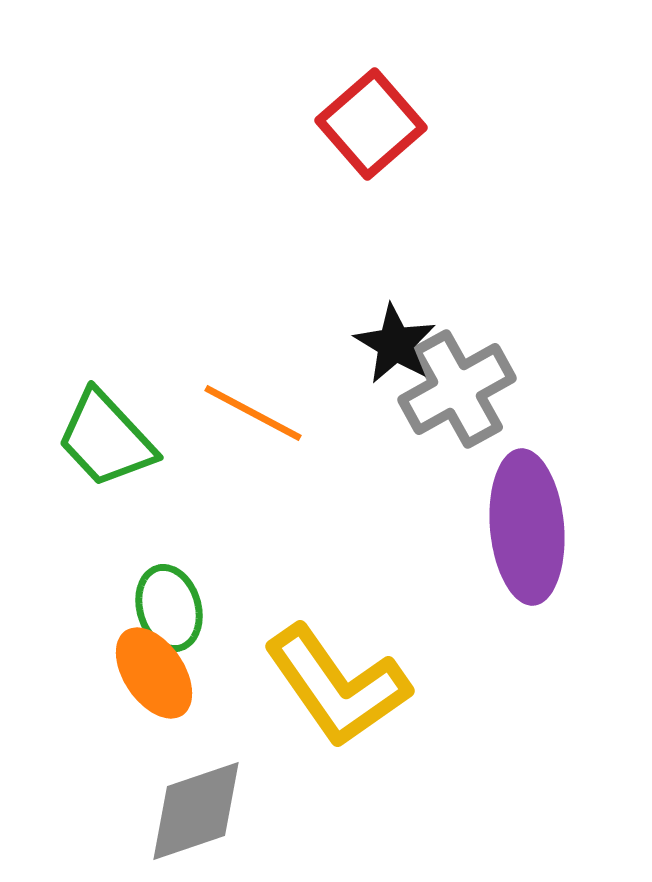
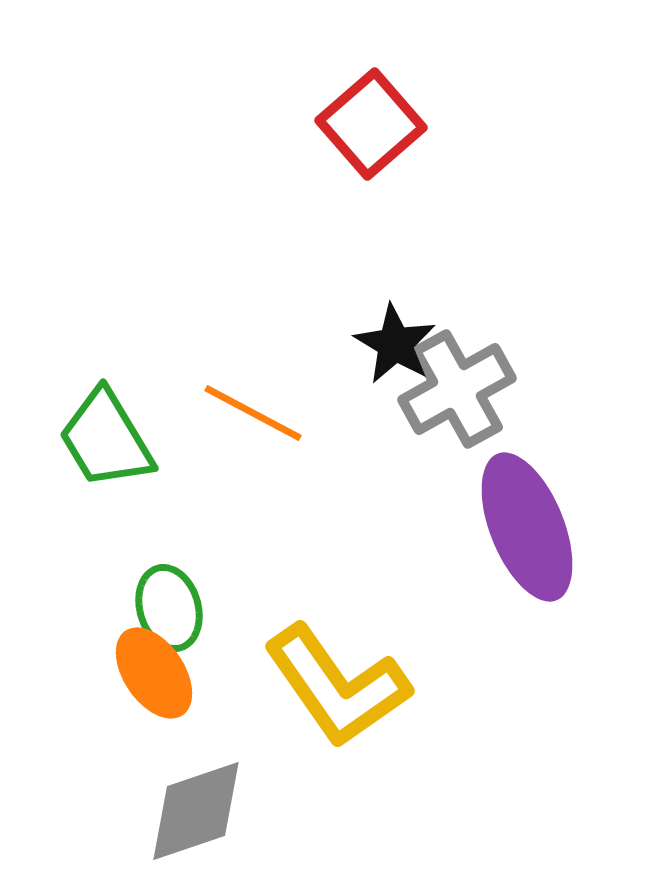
green trapezoid: rotated 12 degrees clockwise
purple ellipse: rotated 17 degrees counterclockwise
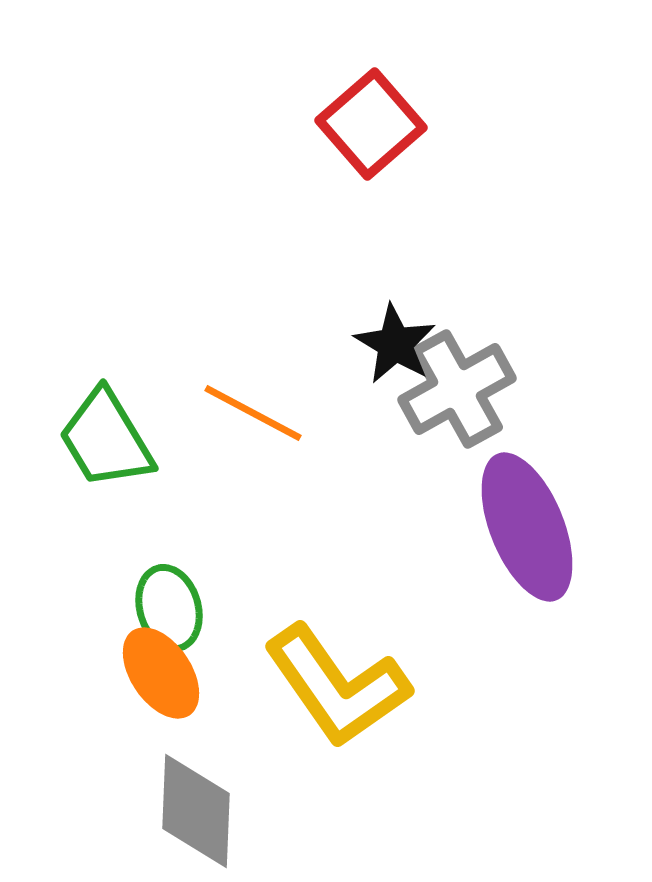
orange ellipse: moved 7 px right
gray diamond: rotated 69 degrees counterclockwise
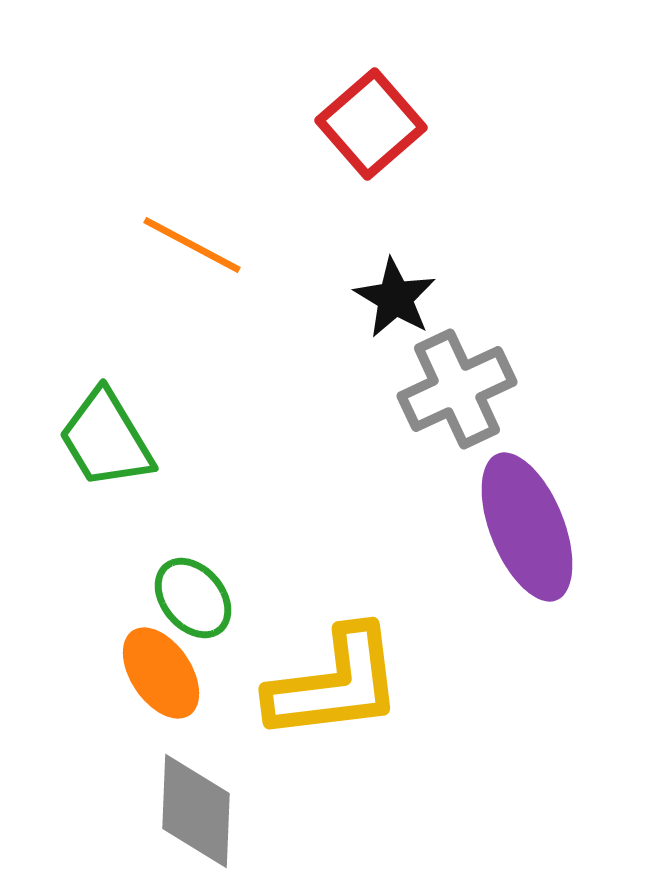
black star: moved 46 px up
gray cross: rotated 4 degrees clockwise
orange line: moved 61 px left, 168 px up
green ellipse: moved 24 px right, 10 px up; rotated 24 degrees counterclockwise
yellow L-shape: moved 2 px left, 2 px up; rotated 62 degrees counterclockwise
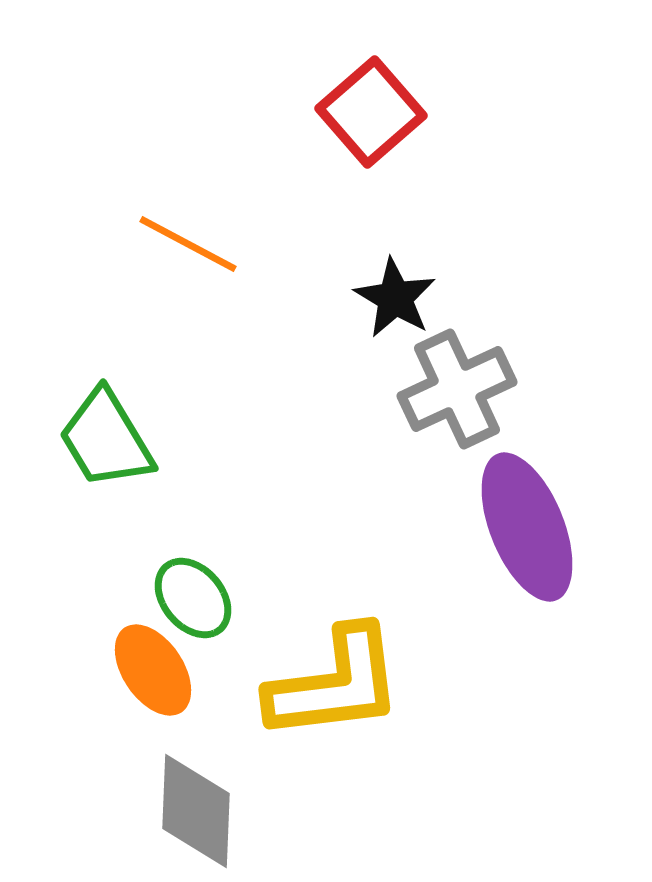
red square: moved 12 px up
orange line: moved 4 px left, 1 px up
orange ellipse: moved 8 px left, 3 px up
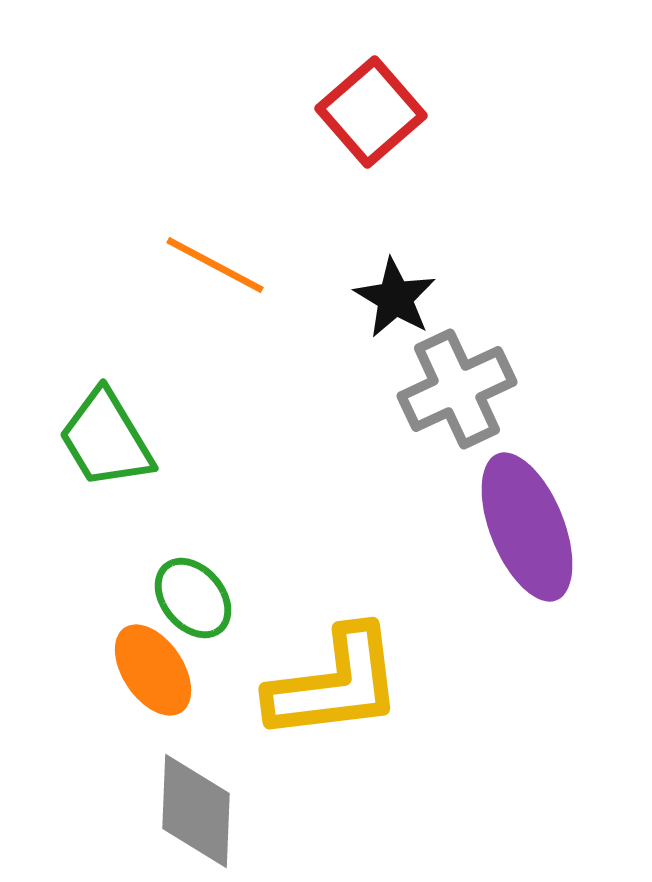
orange line: moved 27 px right, 21 px down
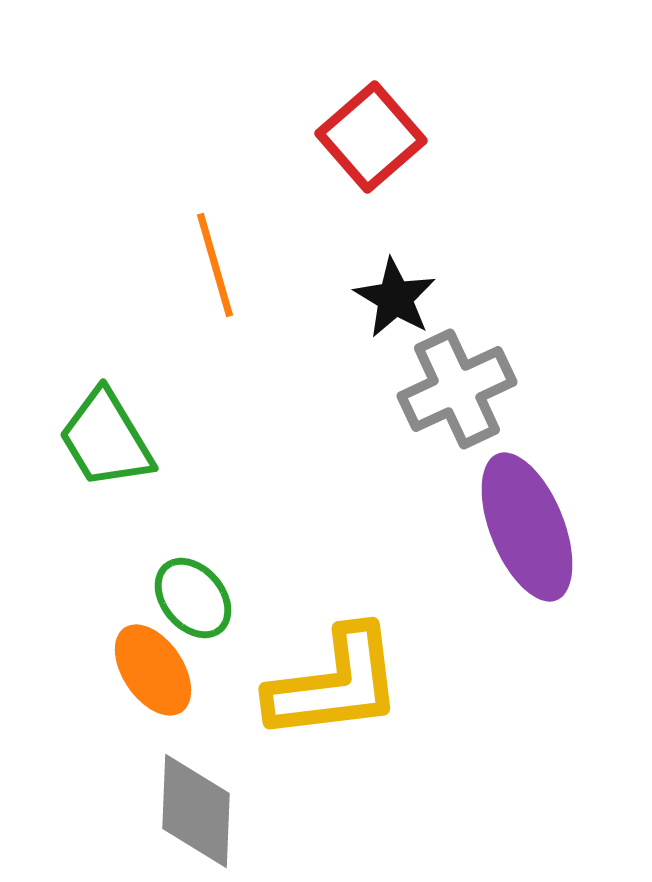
red square: moved 25 px down
orange line: rotated 46 degrees clockwise
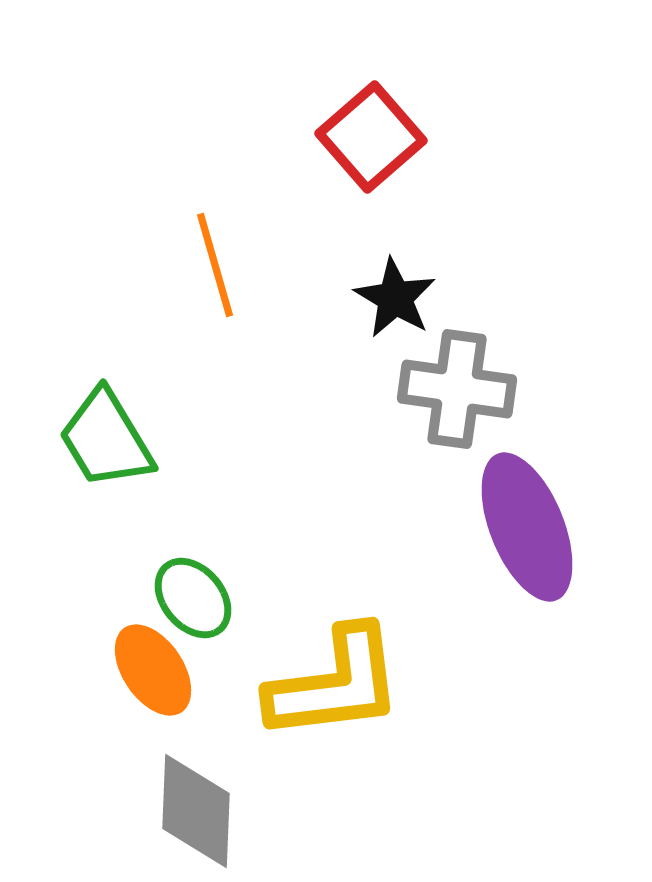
gray cross: rotated 33 degrees clockwise
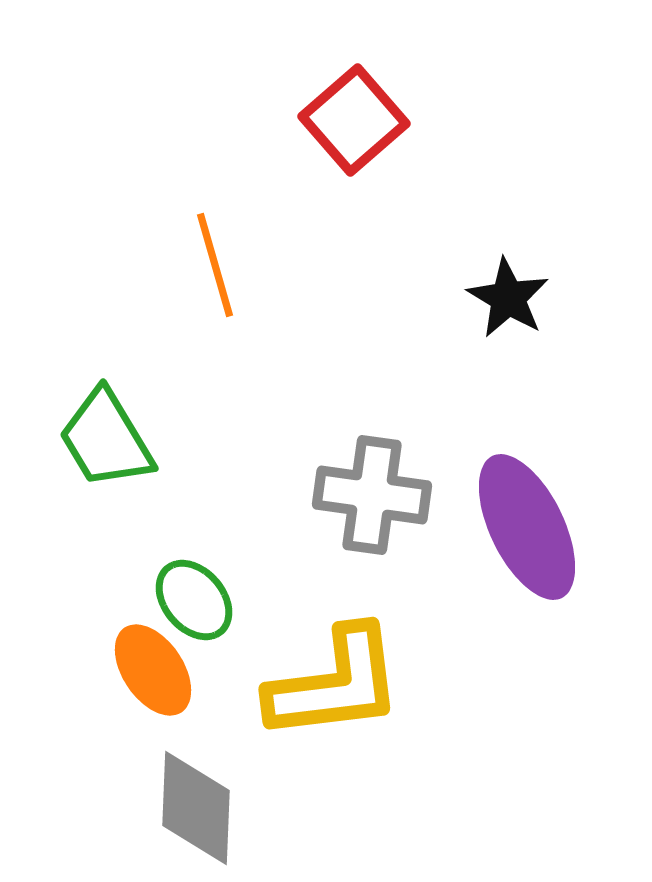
red square: moved 17 px left, 17 px up
black star: moved 113 px right
gray cross: moved 85 px left, 106 px down
purple ellipse: rotated 4 degrees counterclockwise
green ellipse: moved 1 px right, 2 px down
gray diamond: moved 3 px up
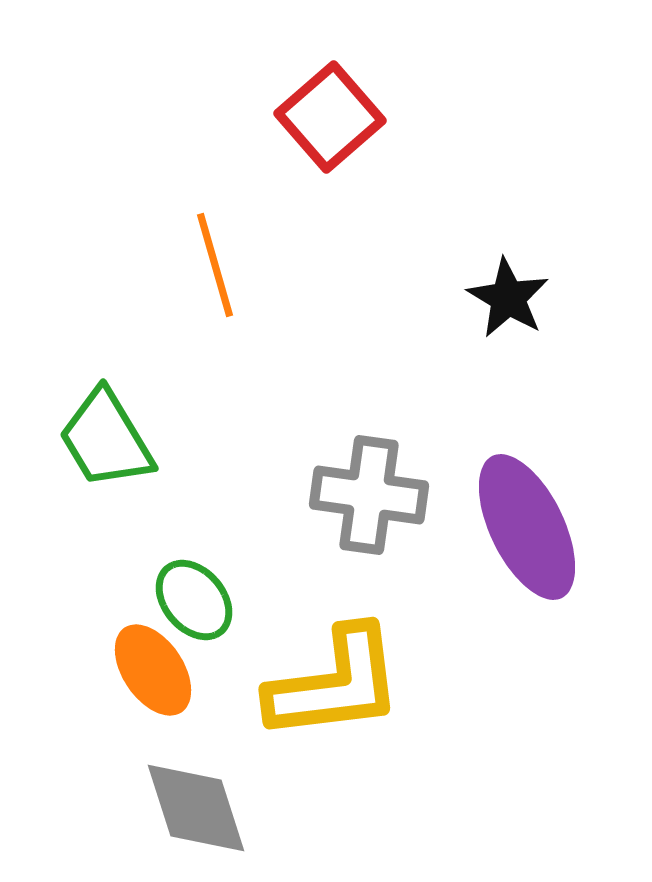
red square: moved 24 px left, 3 px up
gray cross: moved 3 px left
gray diamond: rotated 20 degrees counterclockwise
